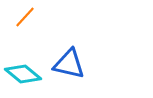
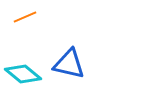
orange line: rotated 25 degrees clockwise
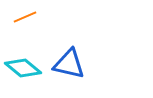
cyan diamond: moved 6 px up
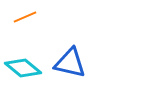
blue triangle: moved 1 px right, 1 px up
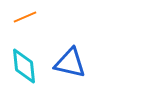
cyan diamond: moved 1 px right, 2 px up; rotated 45 degrees clockwise
